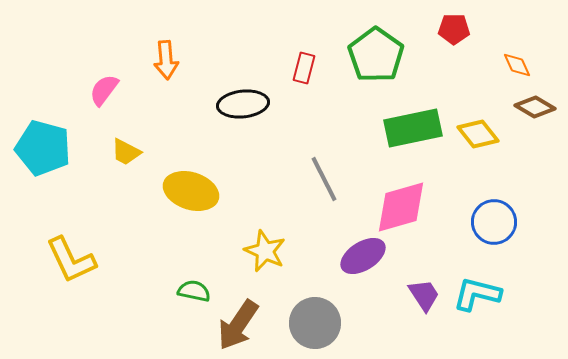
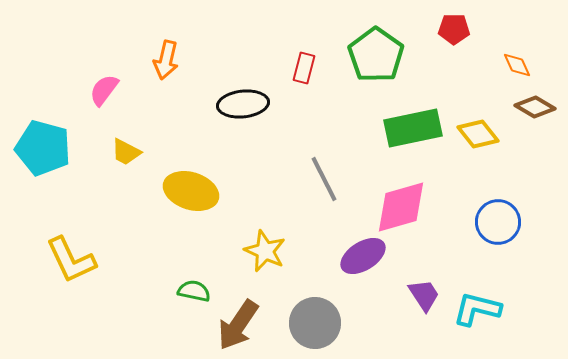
orange arrow: rotated 18 degrees clockwise
blue circle: moved 4 px right
cyan L-shape: moved 15 px down
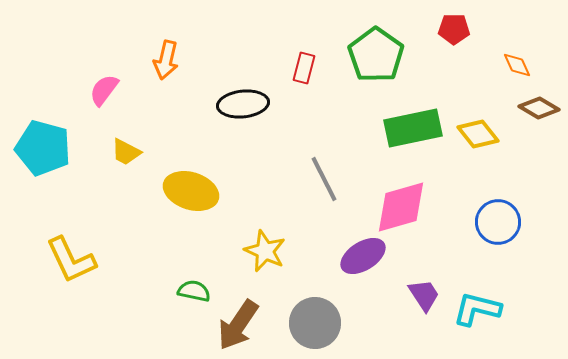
brown diamond: moved 4 px right, 1 px down
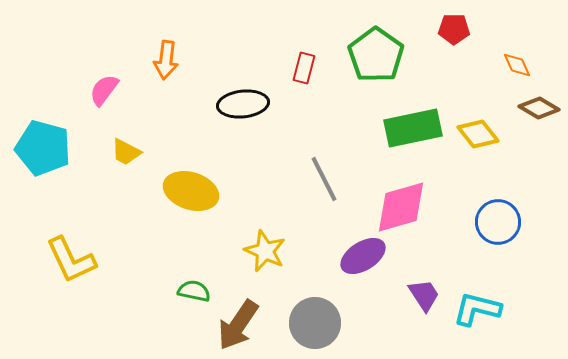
orange arrow: rotated 6 degrees counterclockwise
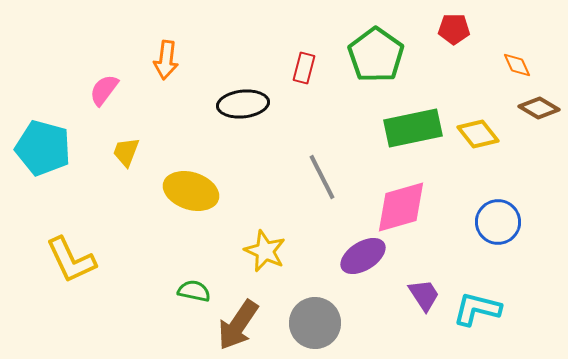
yellow trapezoid: rotated 84 degrees clockwise
gray line: moved 2 px left, 2 px up
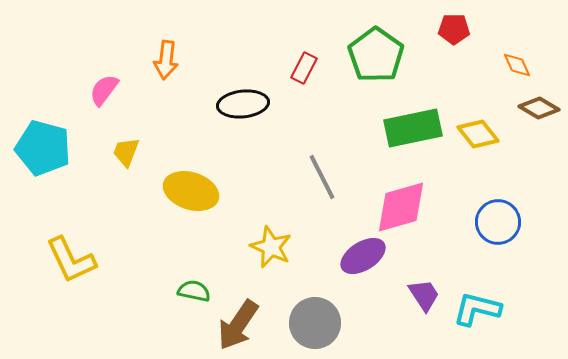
red rectangle: rotated 12 degrees clockwise
yellow star: moved 6 px right, 4 px up
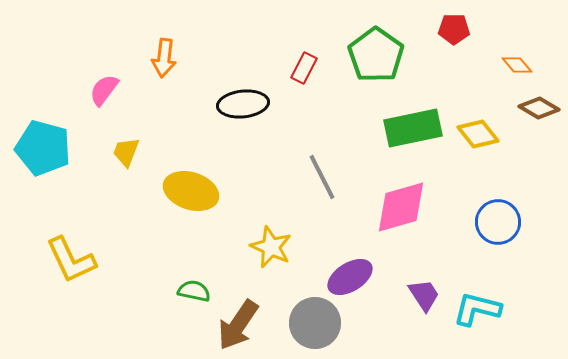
orange arrow: moved 2 px left, 2 px up
orange diamond: rotated 16 degrees counterclockwise
purple ellipse: moved 13 px left, 21 px down
